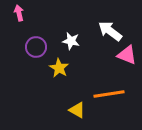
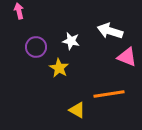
pink arrow: moved 2 px up
white arrow: rotated 20 degrees counterclockwise
pink triangle: moved 2 px down
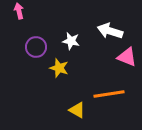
yellow star: rotated 12 degrees counterclockwise
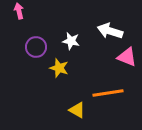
orange line: moved 1 px left, 1 px up
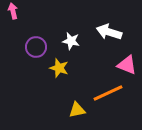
pink arrow: moved 6 px left
white arrow: moved 1 px left, 1 px down
pink triangle: moved 8 px down
orange line: rotated 16 degrees counterclockwise
yellow triangle: rotated 42 degrees counterclockwise
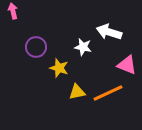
white star: moved 12 px right, 6 px down
yellow triangle: moved 18 px up
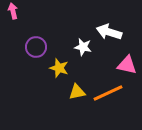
pink triangle: rotated 10 degrees counterclockwise
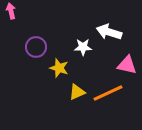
pink arrow: moved 2 px left
white star: rotated 12 degrees counterclockwise
yellow triangle: rotated 12 degrees counterclockwise
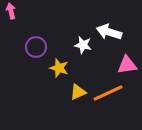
white star: moved 2 px up; rotated 12 degrees clockwise
pink triangle: rotated 20 degrees counterclockwise
yellow triangle: moved 1 px right
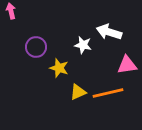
orange line: rotated 12 degrees clockwise
